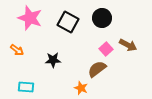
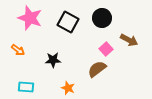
brown arrow: moved 1 px right, 5 px up
orange arrow: moved 1 px right
orange star: moved 13 px left
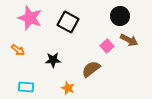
black circle: moved 18 px right, 2 px up
pink square: moved 1 px right, 3 px up
brown semicircle: moved 6 px left
